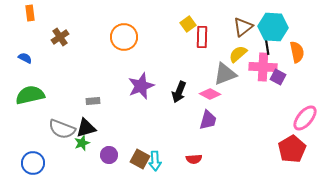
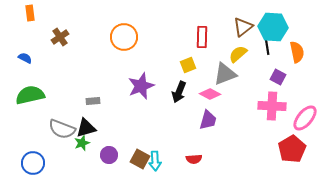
yellow square: moved 41 px down; rotated 14 degrees clockwise
pink cross: moved 9 px right, 39 px down
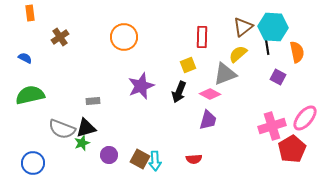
pink cross: moved 20 px down; rotated 20 degrees counterclockwise
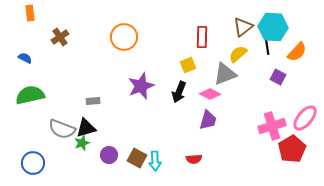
orange semicircle: rotated 55 degrees clockwise
brown square: moved 3 px left, 1 px up
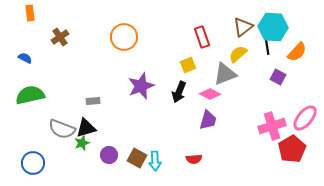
red rectangle: rotated 20 degrees counterclockwise
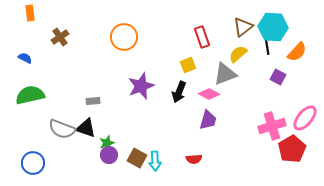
pink diamond: moved 1 px left
black triangle: rotated 35 degrees clockwise
green star: moved 25 px right
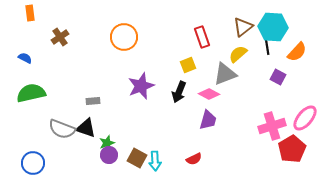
green semicircle: moved 1 px right, 2 px up
red semicircle: rotated 21 degrees counterclockwise
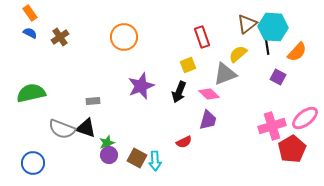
orange rectangle: rotated 28 degrees counterclockwise
brown triangle: moved 4 px right, 3 px up
blue semicircle: moved 5 px right, 25 px up
pink diamond: rotated 15 degrees clockwise
pink ellipse: rotated 12 degrees clockwise
red semicircle: moved 10 px left, 17 px up
